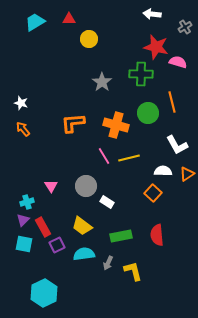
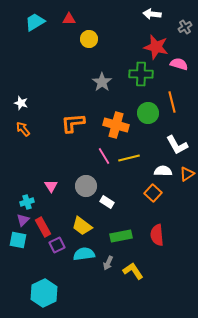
pink semicircle: moved 1 px right, 2 px down
cyan square: moved 6 px left, 4 px up
yellow L-shape: rotated 20 degrees counterclockwise
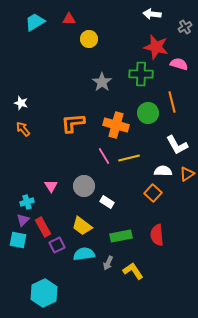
gray circle: moved 2 px left
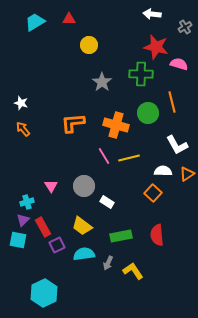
yellow circle: moved 6 px down
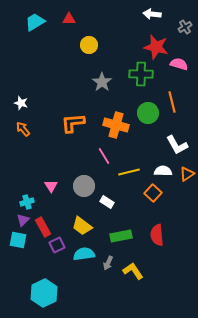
yellow line: moved 14 px down
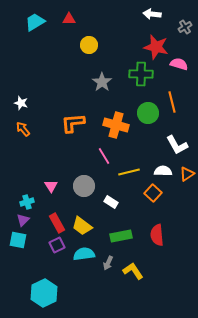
white rectangle: moved 4 px right
red rectangle: moved 14 px right, 4 px up
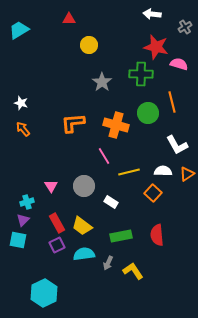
cyan trapezoid: moved 16 px left, 8 px down
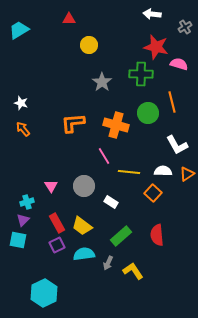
yellow line: rotated 20 degrees clockwise
green rectangle: rotated 30 degrees counterclockwise
